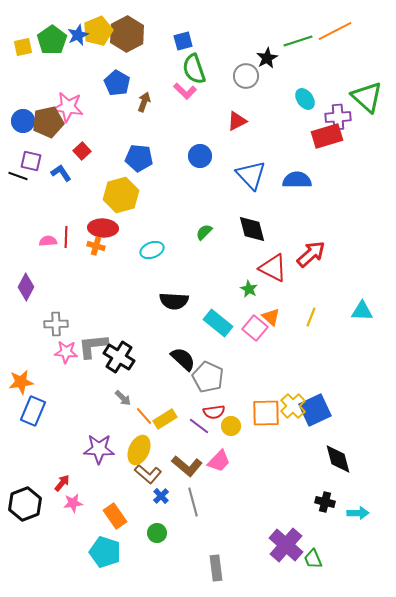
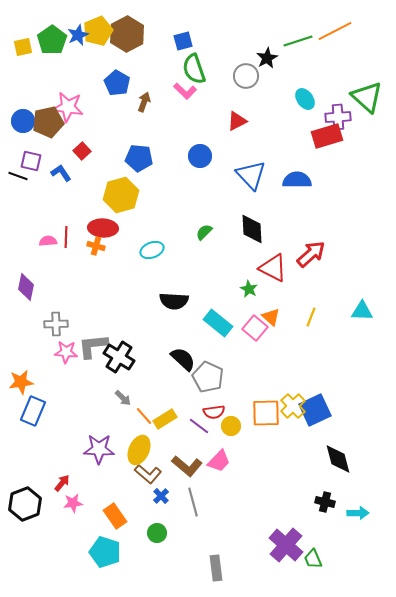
black diamond at (252, 229): rotated 12 degrees clockwise
purple diamond at (26, 287): rotated 16 degrees counterclockwise
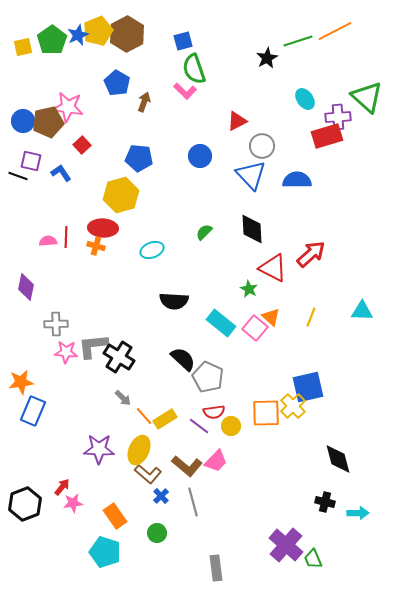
gray circle at (246, 76): moved 16 px right, 70 px down
red square at (82, 151): moved 6 px up
cyan rectangle at (218, 323): moved 3 px right
blue square at (315, 410): moved 7 px left, 23 px up; rotated 12 degrees clockwise
pink trapezoid at (219, 461): moved 3 px left
red arrow at (62, 483): moved 4 px down
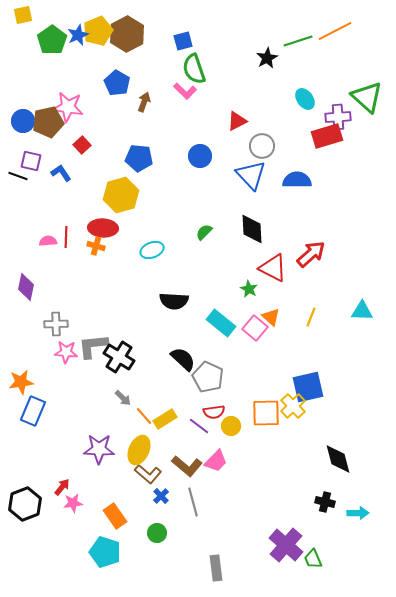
yellow square at (23, 47): moved 32 px up
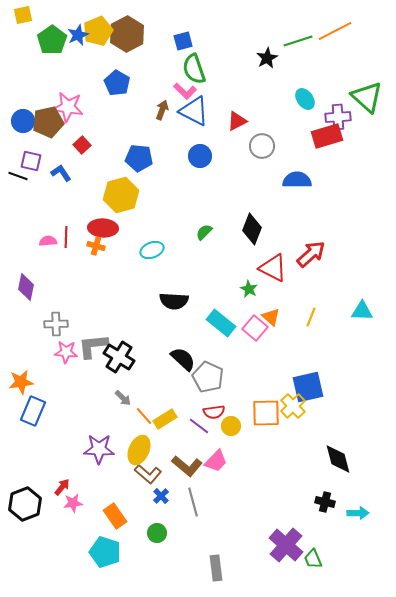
brown arrow at (144, 102): moved 18 px right, 8 px down
blue triangle at (251, 175): moved 57 px left, 64 px up; rotated 20 degrees counterclockwise
black diamond at (252, 229): rotated 24 degrees clockwise
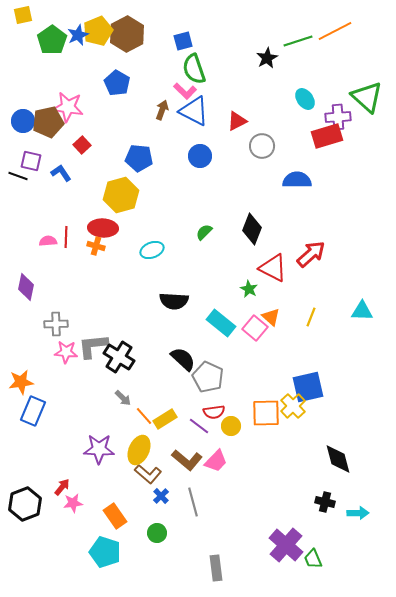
brown L-shape at (187, 466): moved 6 px up
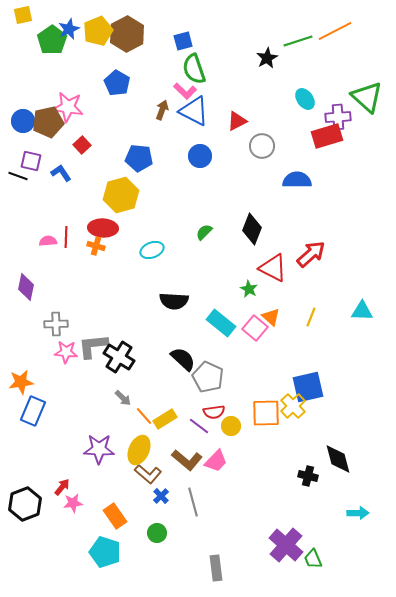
blue star at (78, 35): moved 9 px left, 6 px up
black cross at (325, 502): moved 17 px left, 26 px up
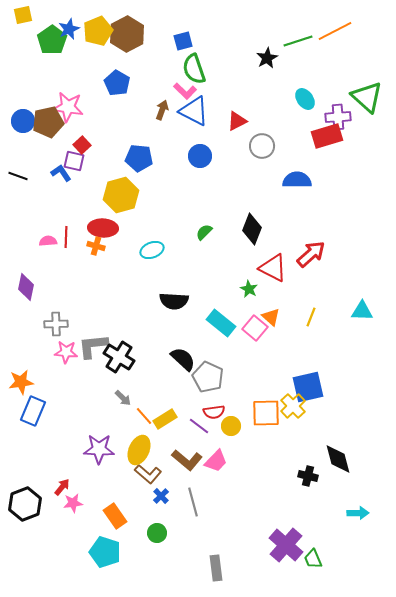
purple square at (31, 161): moved 43 px right
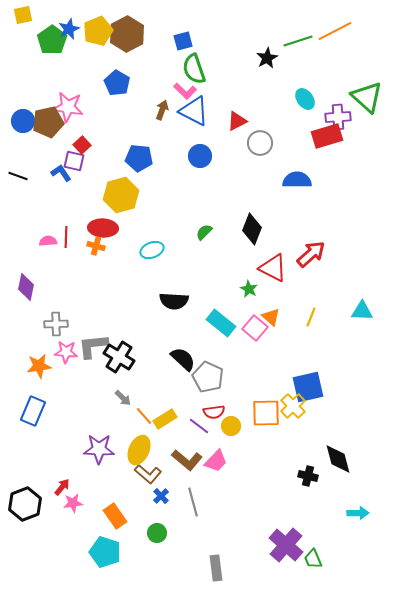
gray circle at (262, 146): moved 2 px left, 3 px up
orange star at (21, 382): moved 18 px right, 16 px up
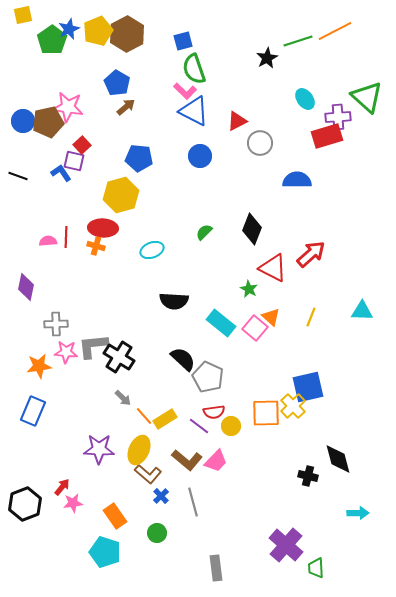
brown arrow at (162, 110): moved 36 px left, 3 px up; rotated 30 degrees clockwise
green trapezoid at (313, 559): moved 3 px right, 9 px down; rotated 20 degrees clockwise
